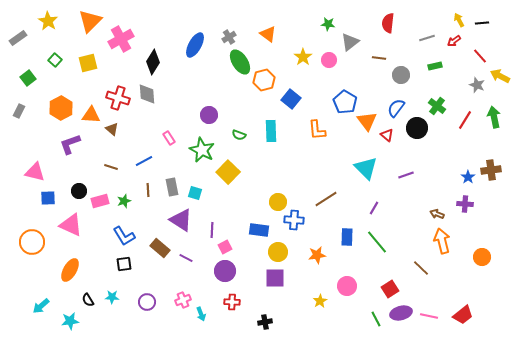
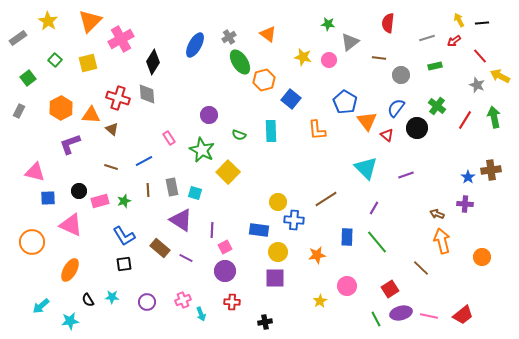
yellow star at (303, 57): rotated 24 degrees counterclockwise
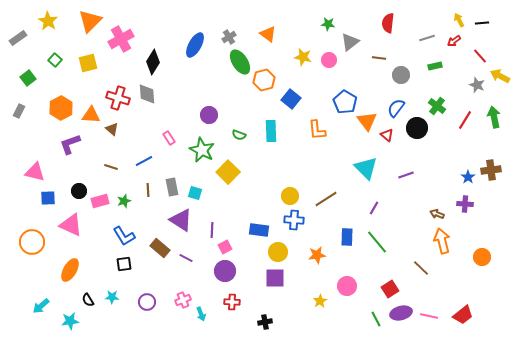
yellow circle at (278, 202): moved 12 px right, 6 px up
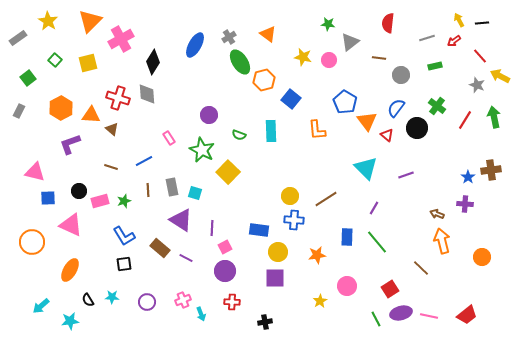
purple line at (212, 230): moved 2 px up
red trapezoid at (463, 315): moved 4 px right
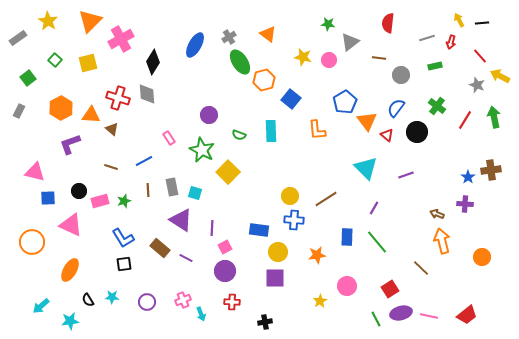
red arrow at (454, 41): moved 3 px left, 1 px down; rotated 40 degrees counterclockwise
blue pentagon at (345, 102): rotated 10 degrees clockwise
black circle at (417, 128): moved 4 px down
blue L-shape at (124, 236): moved 1 px left, 2 px down
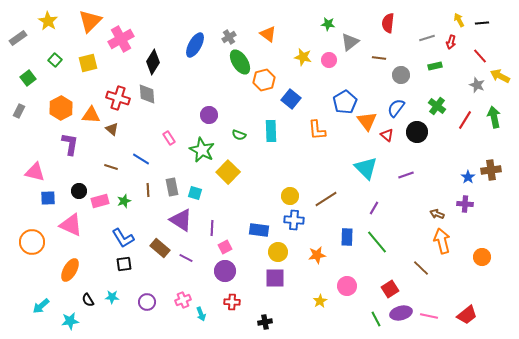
purple L-shape at (70, 144): rotated 120 degrees clockwise
blue line at (144, 161): moved 3 px left, 2 px up; rotated 60 degrees clockwise
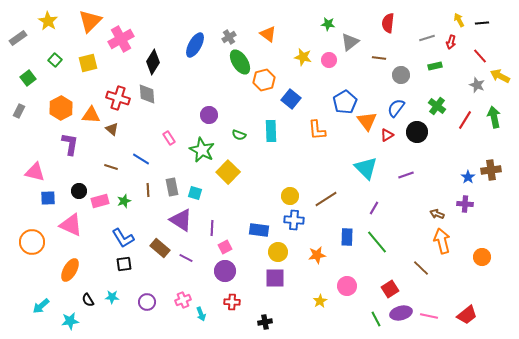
red triangle at (387, 135): rotated 48 degrees clockwise
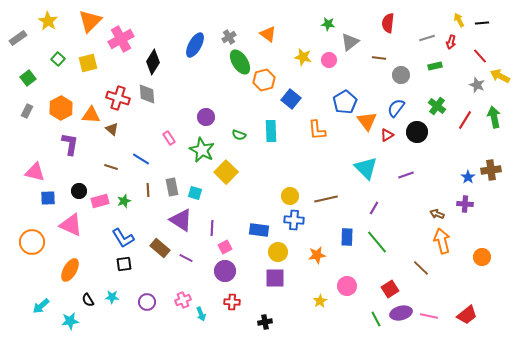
green square at (55, 60): moved 3 px right, 1 px up
gray rectangle at (19, 111): moved 8 px right
purple circle at (209, 115): moved 3 px left, 2 px down
yellow square at (228, 172): moved 2 px left
brown line at (326, 199): rotated 20 degrees clockwise
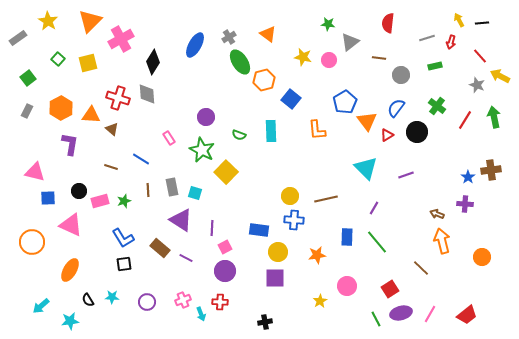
red cross at (232, 302): moved 12 px left
pink line at (429, 316): moved 1 px right, 2 px up; rotated 72 degrees counterclockwise
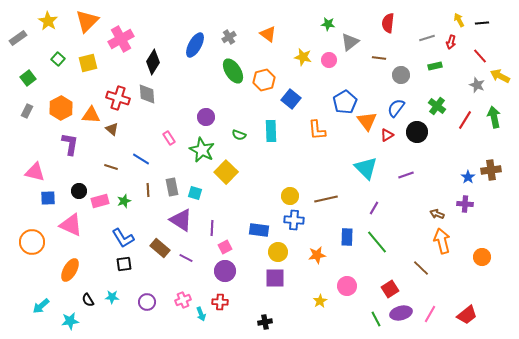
orange triangle at (90, 21): moved 3 px left
green ellipse at (240, 62): moved 7 px left, 9 px down
